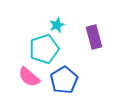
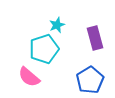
purple rectangle: moved 1 px right, 1 px down
blue pentagon: moved 26 px right
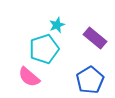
purple rectangle: rotated 35 degrees counterclockwise
